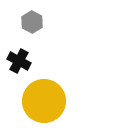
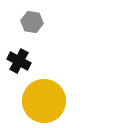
gray hexagon: rotated 20 degrees counterclockwise
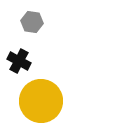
yellow circle: moved 3 px left
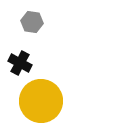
black cross: moved 1 px right, 2 px down
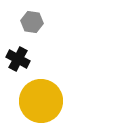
black cross: moved 2 px left, 4 px up
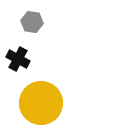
yellow circle: moved 2 px down
